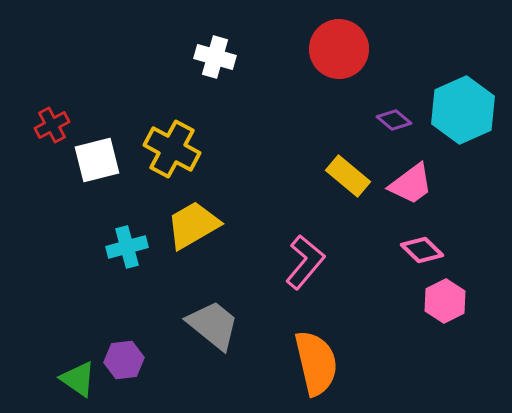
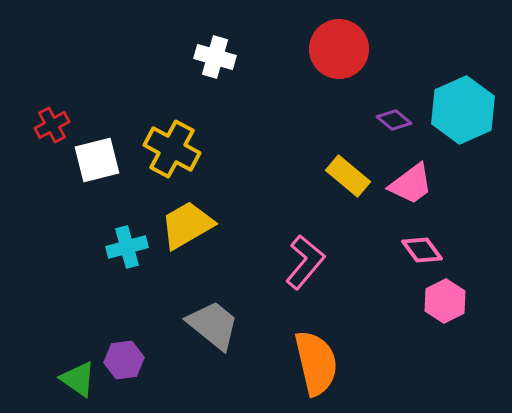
yellow trapezoid: moved 6 px left
pink diamond: rotated 9 degrees clockwise
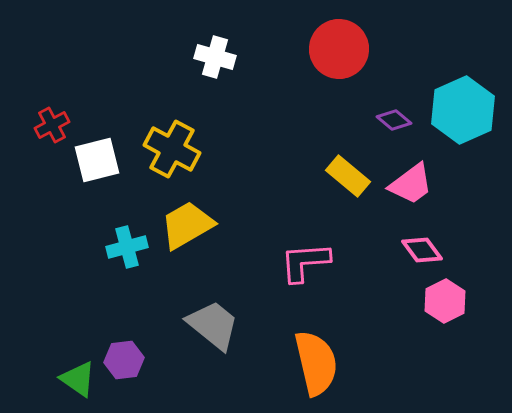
pink L-shape: rotated 134 degrees counterclockwise
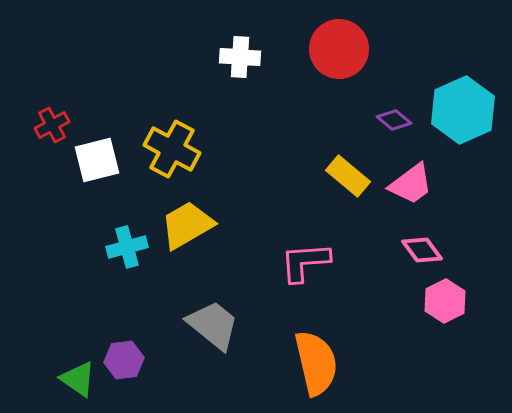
white cross: moved 25 px right; rotated 12 degrees counterclockwise
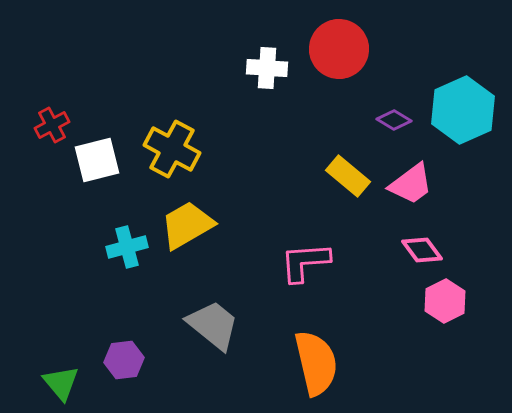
white cross: moved 27 px right, 11 px down
purple diamond: rotated 8 degrees counterclockwise
green triangle: moved 17 px left, 4 px down; rotated 15 degrees clockwise
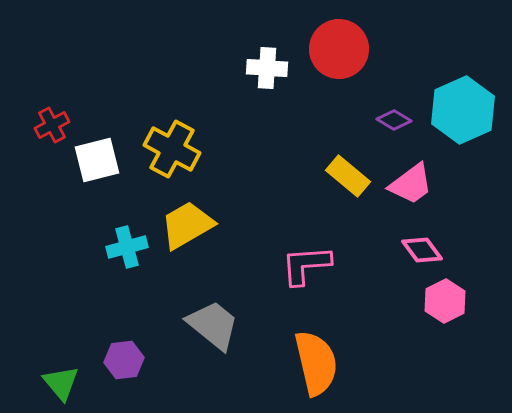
pink L-shape: moved 1 px right, 3 px down
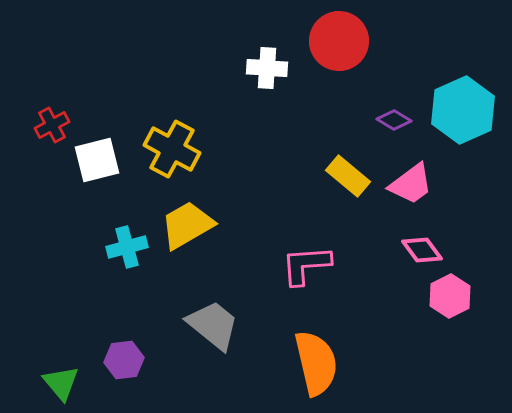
red circle: moved 8 px up
pink hexagon: moved 5 px right, 5 px up
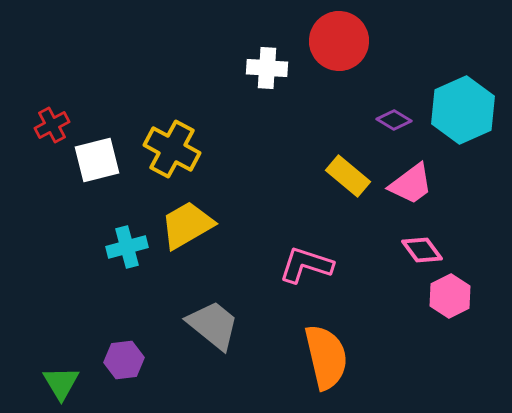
pink L-shape: rotated 22 degrees clockwise
orange semicircle: moved 10 px right, 6 px up
green triangle: rotated 9 degrees clockwise
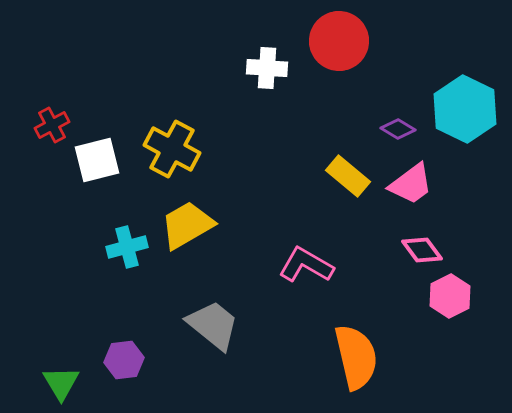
cyan hexagon: moved 2 px right, 1 px up; rotated 10 degrees counterclockwise
purple diamond: moved 4 px right, 9 px down
pink L-shape: rotated 12 degrees clockwise
orange semicircle: moved 30 px right
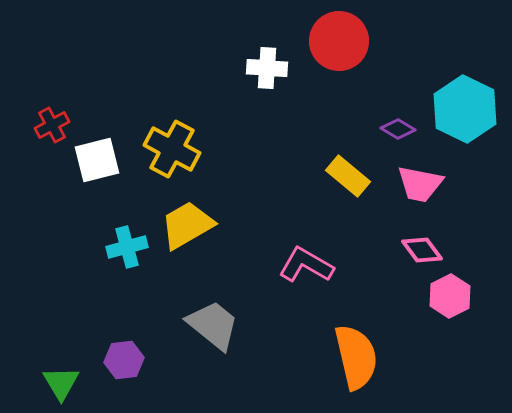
pink trapezoid: moved 9 px right; rotated 48 degrees clockwise
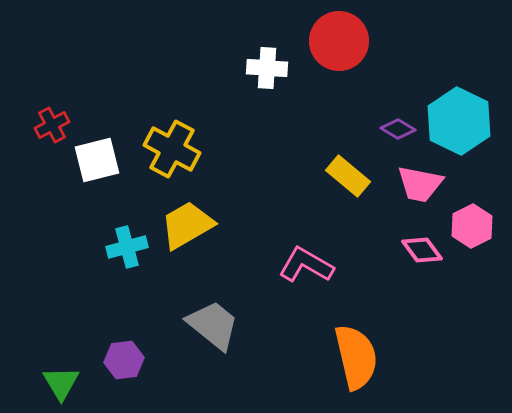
cyan hexagon: moved 6 px left, 12 px down
pink hexagon: moved 22 px right, 70 px up
